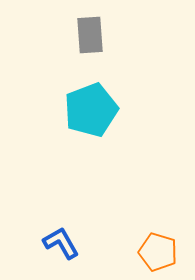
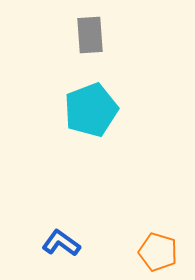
blue L-shape: rotated 24 degrees counterclockwise
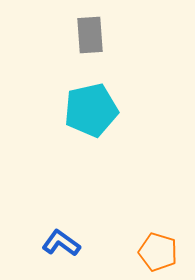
cyan pentagon: rotated 8 degrees clockwise
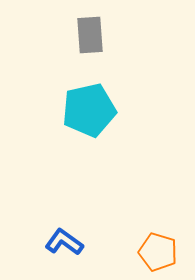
cyan pentagon: moved 2 px left
blue L-shape: moved 3 px right, 1 px up
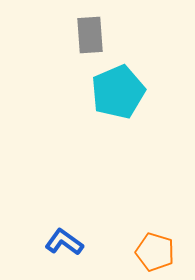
cyan pentagon: moved 29 px right, 18 px up; rotated 10 degrees counterclockwise
orange pentagon: moved 3 px left
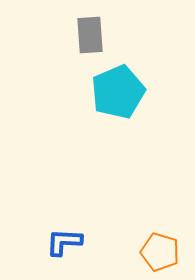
blue L-shape: rotated 33 degrees counterclockwise
orange pentagon: moved 5 px right
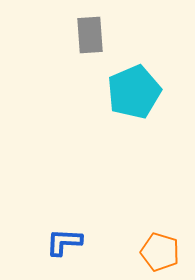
cyan pentagon: moved 16 px right
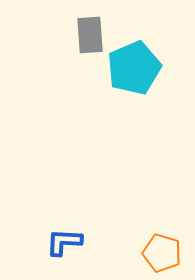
cyan pentagon: moved 24 px up
orange pentagon: moved 2 px right, 1 px down
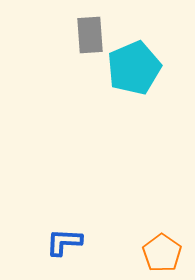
orange pentagon: rotated 18 degrees clockwise
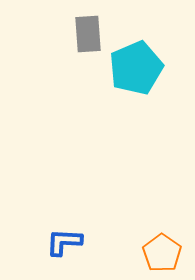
gray rectangle: moved 2 px left, 1 px up
cyan pentagon: moved 2 px right
